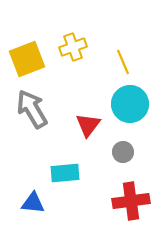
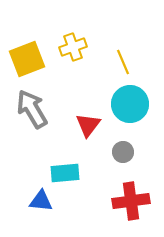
blue triangle: moved 8 px right, 2 px up
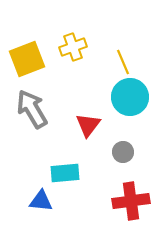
cyan circle: moved 7 px up
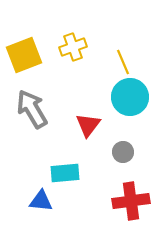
yellow square: moved 3 px left, 4 px up
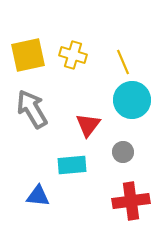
yellow cross: moved 8 px down; rotated 36 degrees clockwise
yellow square: moved 4 px right; rotated 9 degrees clockwise
cyan circle: moved 2 px right, 3 px down
cyan rectangle: moved 7 px right, 8 px up
blue triangle: moved 3 px left, 5 px up
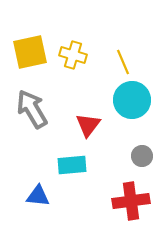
yellow square: moved 2 px right, 3 px up
gray circle: moved 19 px right, 4 px down
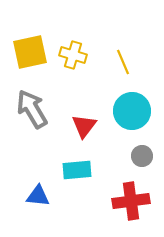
cyan circle: moved 11 px down
red triangle: moved 4 px left, 1 px down
cyan rectangle: moved 5 px right, 5 px down
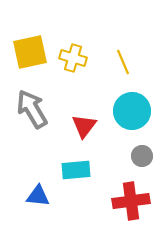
yellow cross: moved 3 px down
cyan rectangle: moved 1 px left
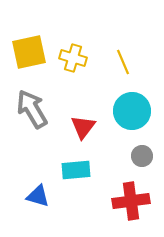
yellow square: moved 1 px left
red triangle: moved 1 px left, 1 px down
blue triangle: rotated 10 degrees clockwise
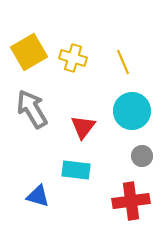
yellow square: rotated 18 degrees counterclockwise
cyan rectangle: rotated 12 degrees clockwise
